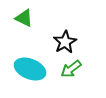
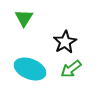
green triangle: rotated 36 degrees clockwise
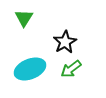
cyan ellipse: rotated 44 degrees counterclockwise
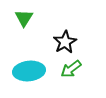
cyan ellipse: moved 1 px left, 2 px down; rotated 16 degrees clockwise
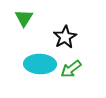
black star: moved 5 px up
cyan ellipse: moved 11 px right, 7 px up; rotated 8 degrees clockwise
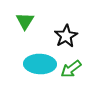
green triangle: moved 1 px right, 3 px down
black star: moved 1 px right, 1 px up
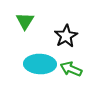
green arrow: rotated 60 degrees clockwise
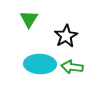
green triangle: moved 4 px right, 2 px up
green arrow: moved 1 px right, 2 px up; rotated 15 degrees counterclockwise
